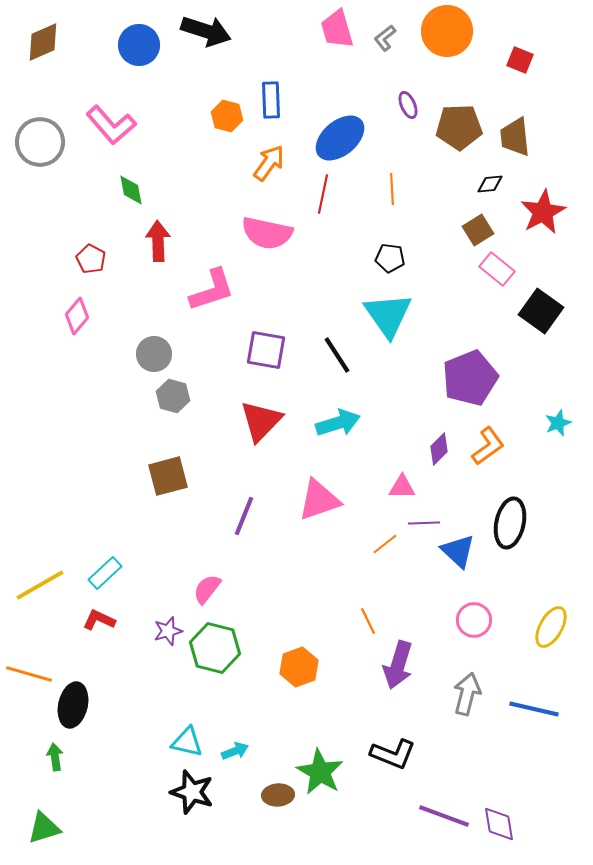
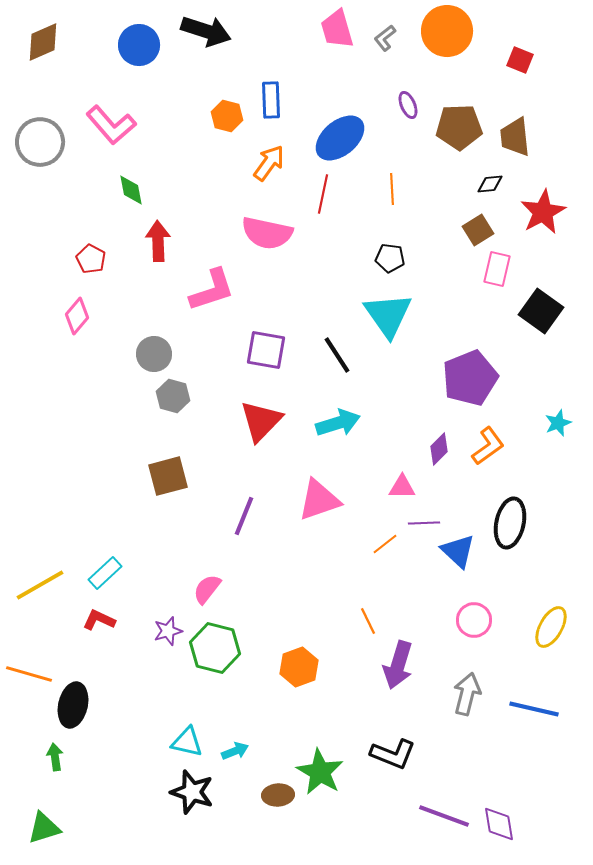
pink rectangle at (497, 269): rotated 64 degrees clockwise
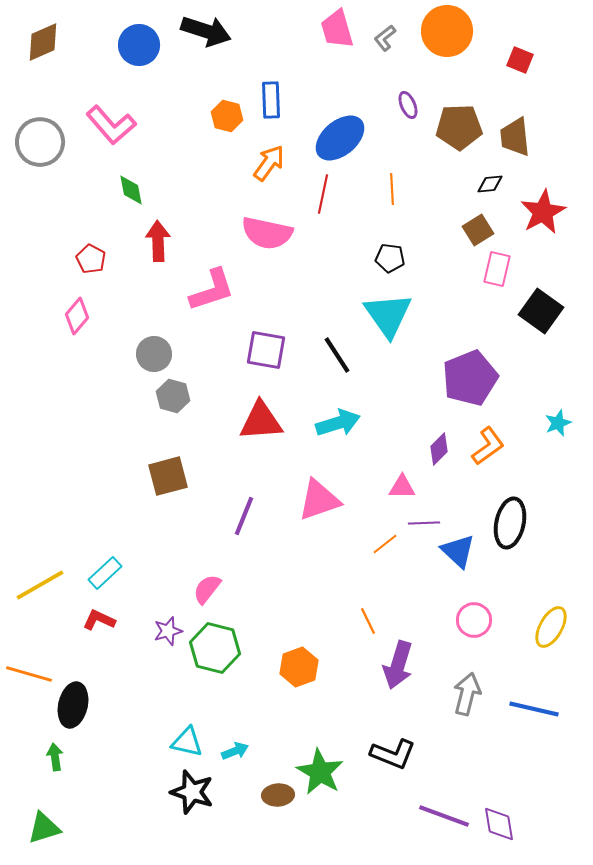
red triangle at (261, 421): rotated 42 degrees clockwise
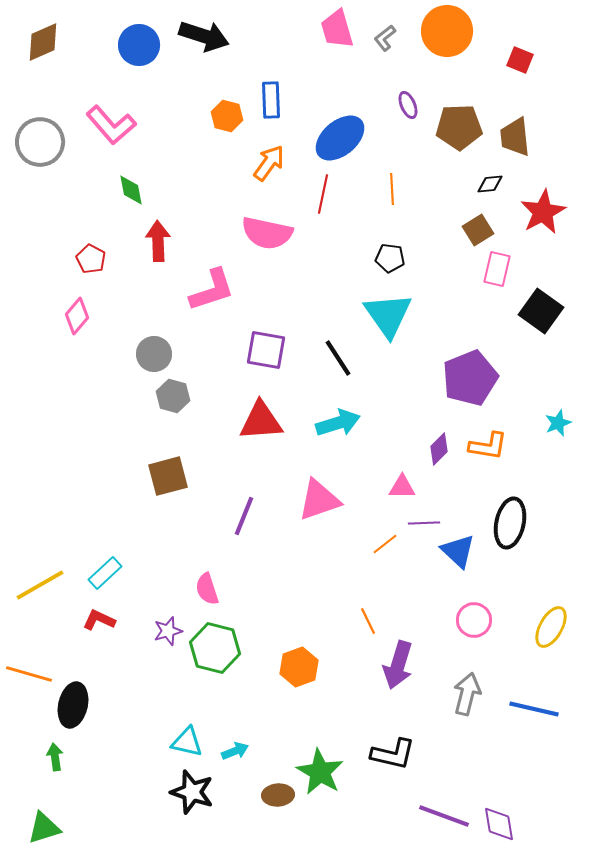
black arrow at (206, 31): moved 2 px left, 5 px down
black line at (337, 355): moved 1 px right, 3 px down
orange L-shape at (488, 446): rotated 45 degrees clockwise
pink semicircle at (207, 589): rotated 56 degrees counterclockwise
black L-shape at (393, 754): rotated 9 degrees counterclockwise
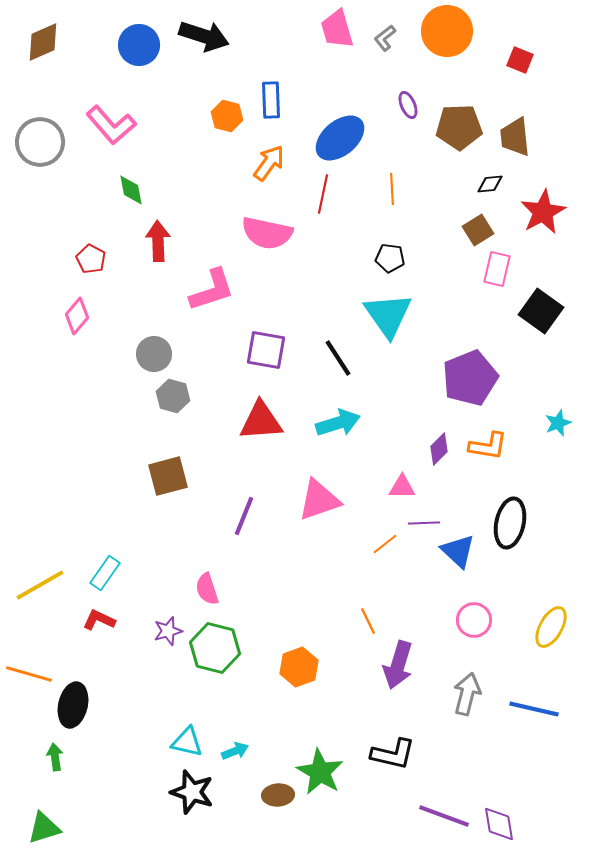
cyan rectangle at (105, 573): rotated 12 degrees counterclockwise
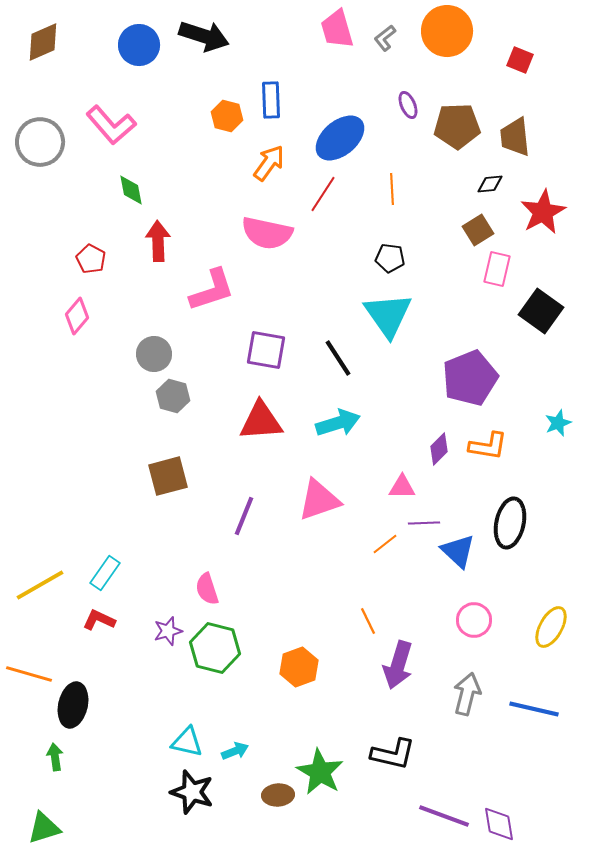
brown pentagon at (459, 127): moved 2 px left, 1 px up
red line at (323, 194): rotated 21 degrees clockwise
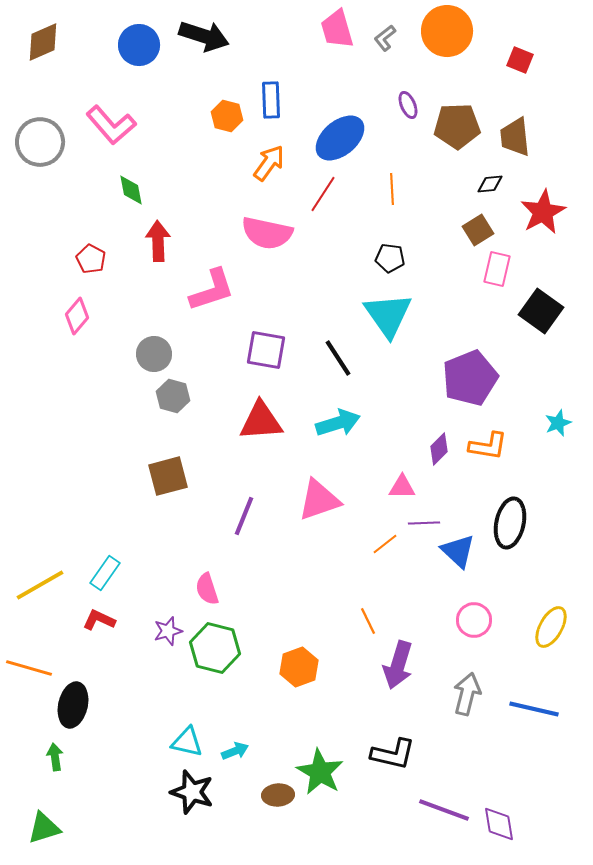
orange line at (29, 674): moved 6 px up
purple line at (444, 816): moved 6 px up
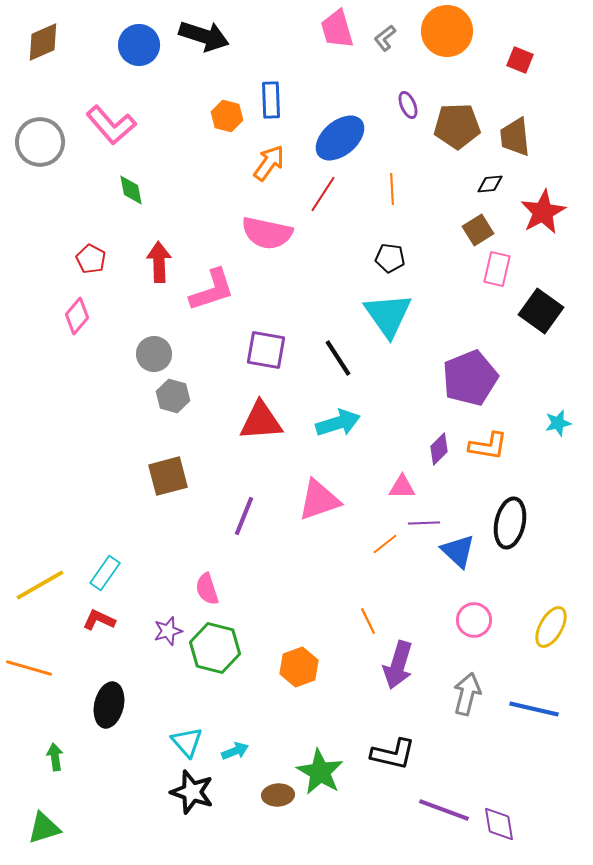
red arrow at (158, 241): moved 1 px right, 21 px down
cyan star at (558, 423): rotated 8 degrees clockwise
black ellipse at (73, 705): moved 36 px right
cyan triangle at (187, 742): rotated 36 degrees clockwise
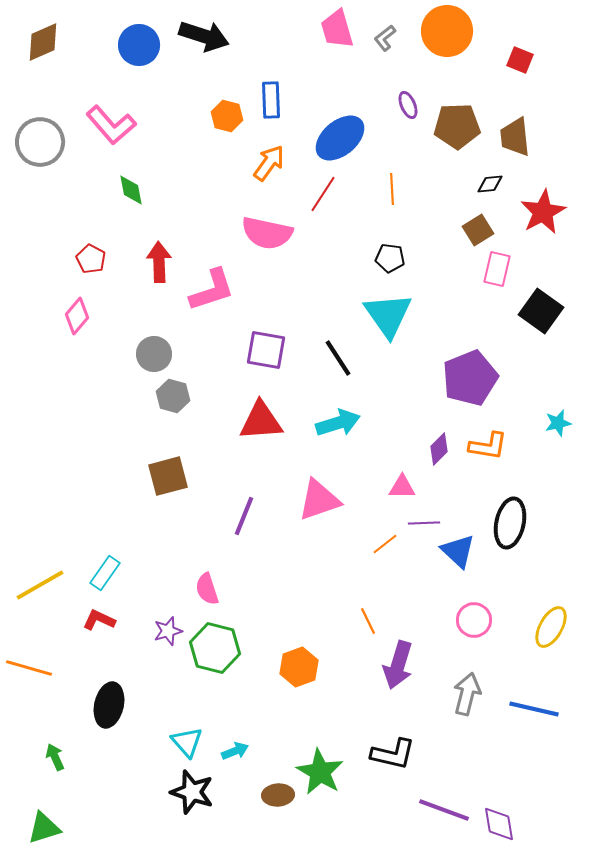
green arrow at (55, 757): rotated 16 degrees counterclockwise
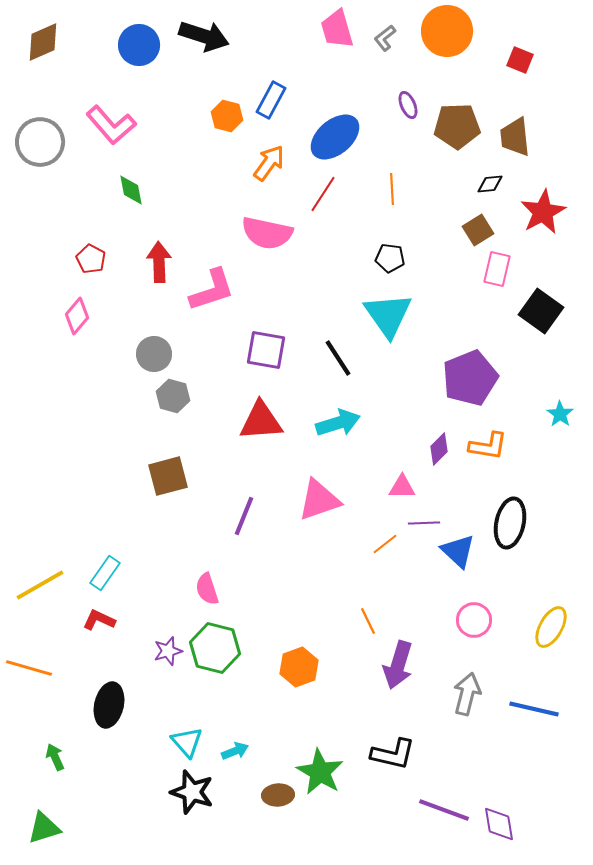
blue rectangle at (271, 100): rotated 30 degrees clockwise
blue ellipse at (340, 138): moved 5 px left, 1 px up
cyan star at (558, 423): moved 2 px right, 9 px up; rotated 24 degrees counterclockwise
purple star at (168, 631): moved 20 px down
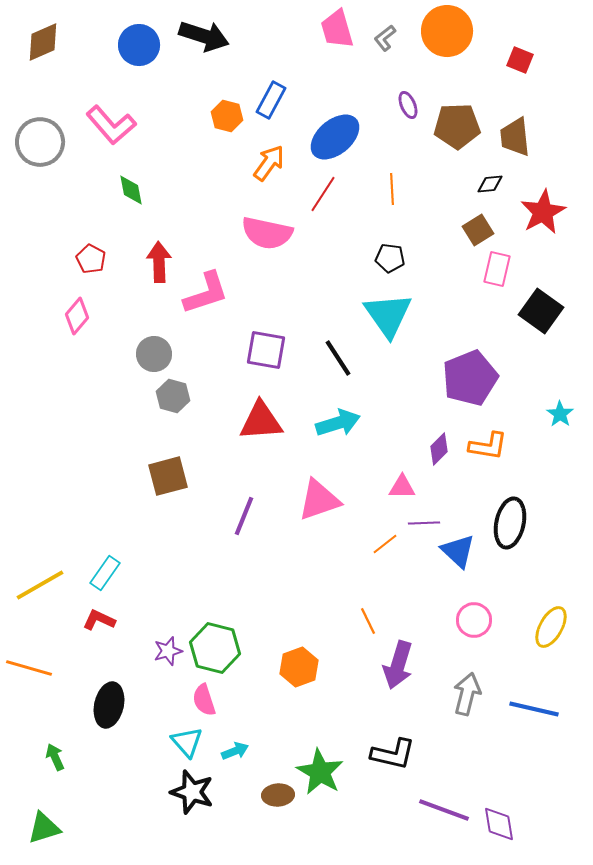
pink L-shape at (212, 290): moved 6 px left, 3 px down
pink semicircle at (207, 589): moved 3 px left, 111 px down
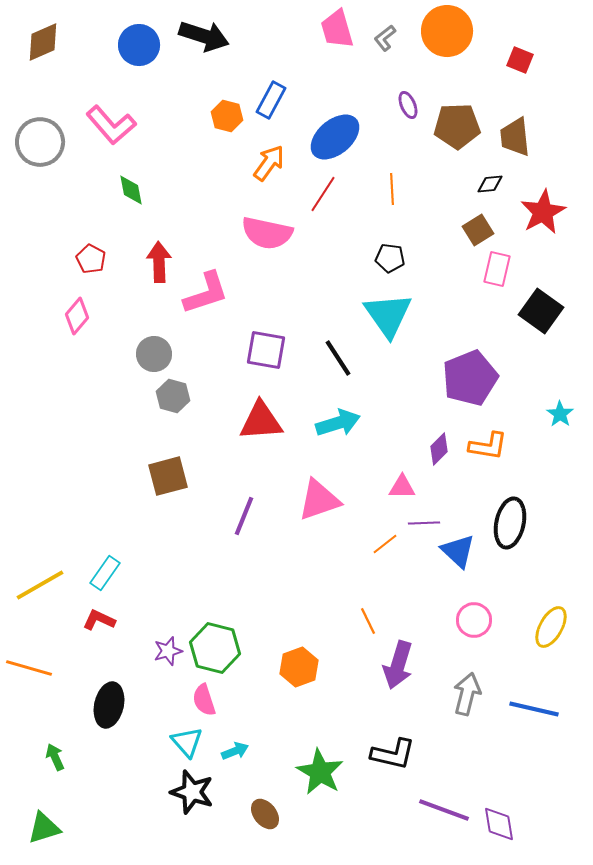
brown ellipse at (278, 795): moved 13 px left, 19 px down; rotated 56 degrees clockwise
